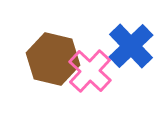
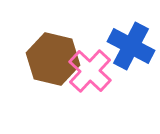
blue cross: rotated 18 degrees counterclockwise
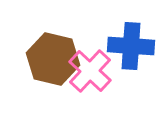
blue cross: rotated 24 degrees counterclockwise
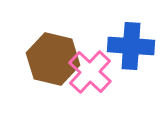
pink cross: moved 1 px down
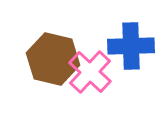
blue cross: rotated 6 degrees counterclockwise
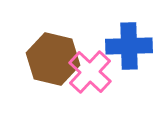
blue cross: moved 2 px left
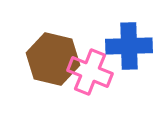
pink cross: rotated 21 degrees counterclockwise
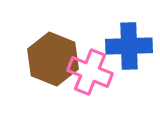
brown hexagon: rotated 9 degrees clockwise
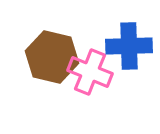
brown hexagon: moved 1 px left, 2 px up; rotated 9 degrees counterclockwise
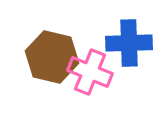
blue cross: moved 3 px up
